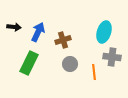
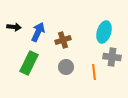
gray circle: moved 4 px left, 3 px down
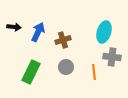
green rectangle: moved 2 px right, 9 px down
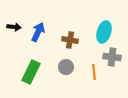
brown cross: moved 7 px right; rotated 28 degrees clockwise
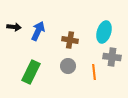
blue arrow: moved 1 px up
gray circle: moved 2 px right, 1 px up
